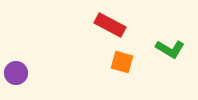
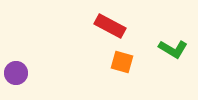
red rectangle: moved 1 px down
green L-shape: moved 3 px right
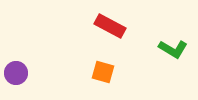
orange square: moved 19 px left, 10 px down
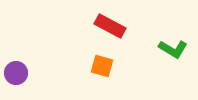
orange square: moved 1 px left, 6 px up
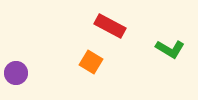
green L-shape: moved 3 px left
orange square: moved 11 px left, 4 px up; rotated 15 degrees clockwise
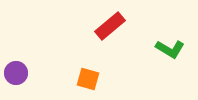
red rectangle: rotated 68 degrees counterclockwise
orange square: moved 3 px left, 17 px down; rotated 15 degrees counterclockwise
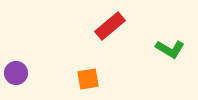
orange square: rotated 25 degrees counterclockwise
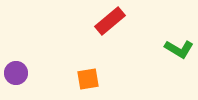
red rectangle: moved 5 px up
green L-shape: moved 9 px right
